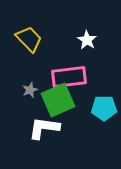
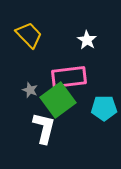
yellow trapezoid: moved 4 px up
gray star: rotated 28 degrees counterclockwise
green square: rotated 12 degrees counterclockwise
white L-shape: rotated 96 degrees clockwise
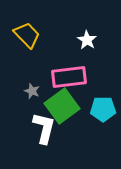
yellow trapezoid: moved 2 px left
gray star: moved 2 px right, 1 px down
green square: moved 4 px right, 6 px down
cyan pentagon: moved 1 px left, 1 px down
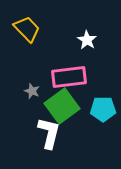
yellow trapezoid: moved 6 px up
white L-shape: moved 5 px right, 5 px down
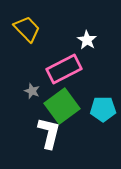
pink rectangle: moved 5 px left, 8 px up; rotated 20 degrees counterclockwise
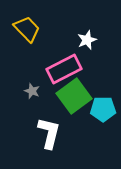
white star: rotated 18 degrees clockwise
green square: moved 12 px right, 10 px up
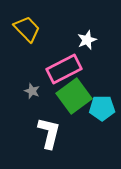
cyan pentagon: moved 1 px left, 1 px up
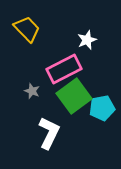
cyan pentagon: rotated 10 degrees counterclockwise
white L-shape: rotated 12 degrees clockwise
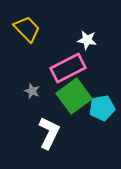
white star: rotated 30 degrees clockwise
pink rectangle: moved 4 px right, 1 px up
